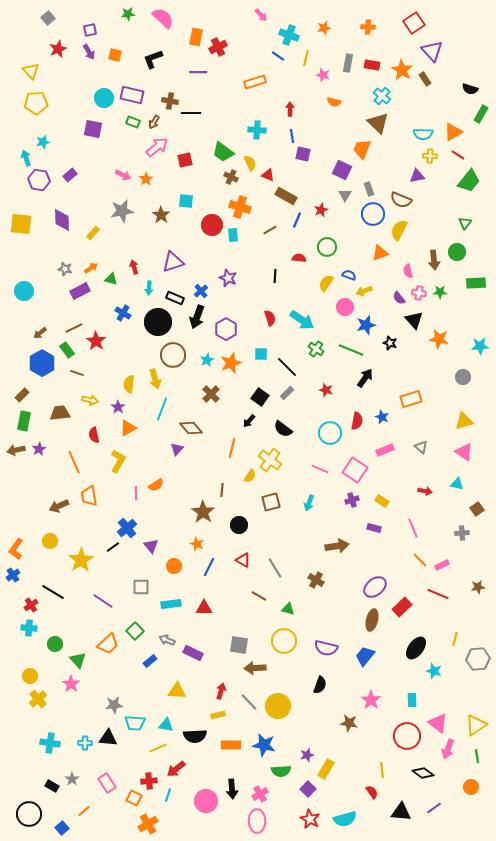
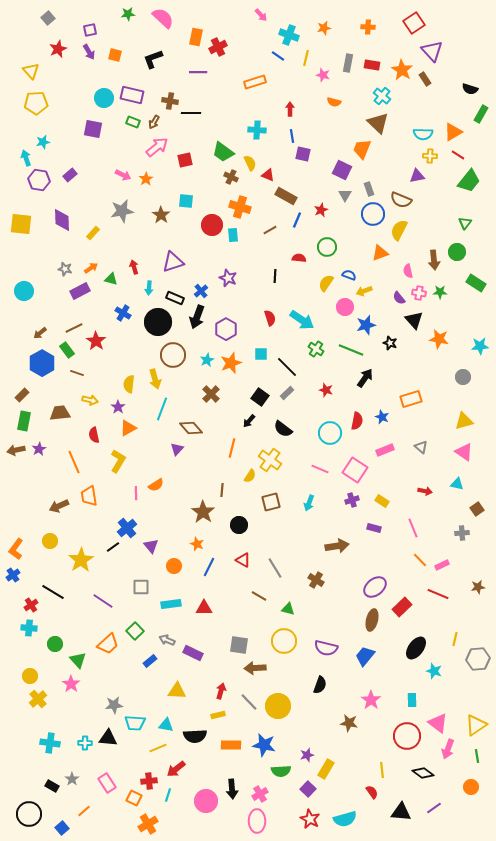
green rectangle at (476, 283): rotated 36 degrees clockwise
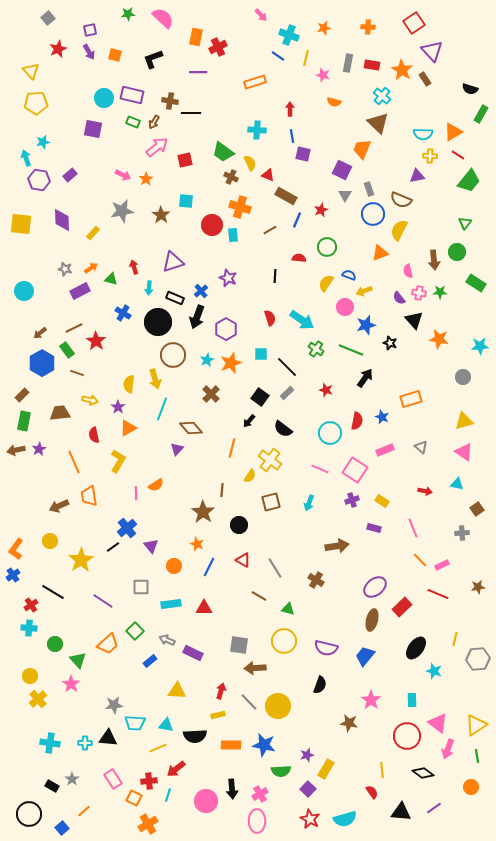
pink rectangle at (107, 783): moved 6 px right, 4 px up
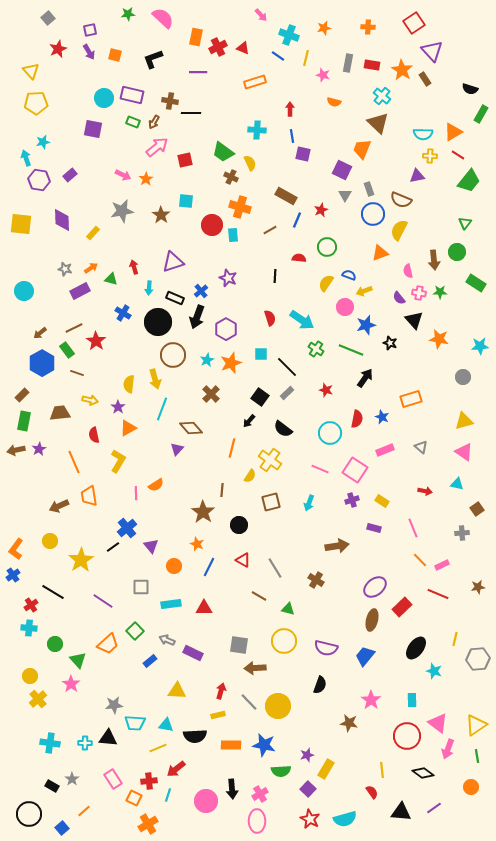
red triangle at (268, 175): moved 25 px left, 127 px up
red semicircle at (357, 421): moved 2 px up
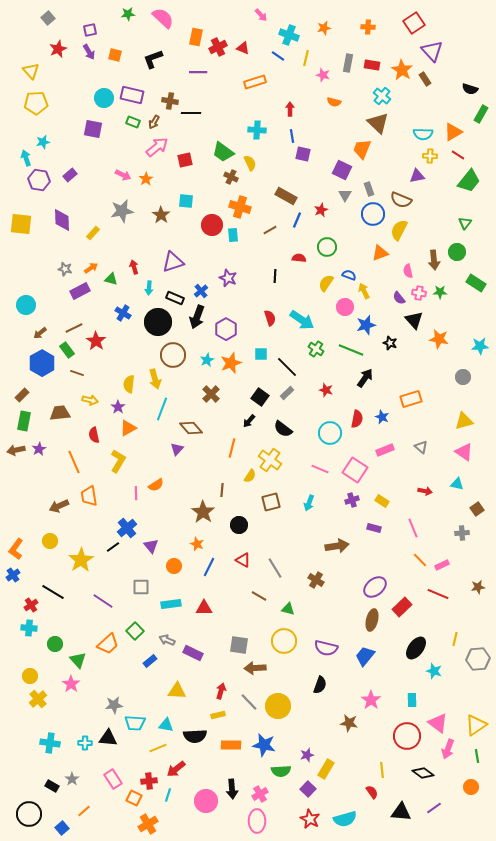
cyan circle at (24, 291): moved 2 px right, 14 px down
yellow arrow at (364, 291): rotated 84 degrees clockwise
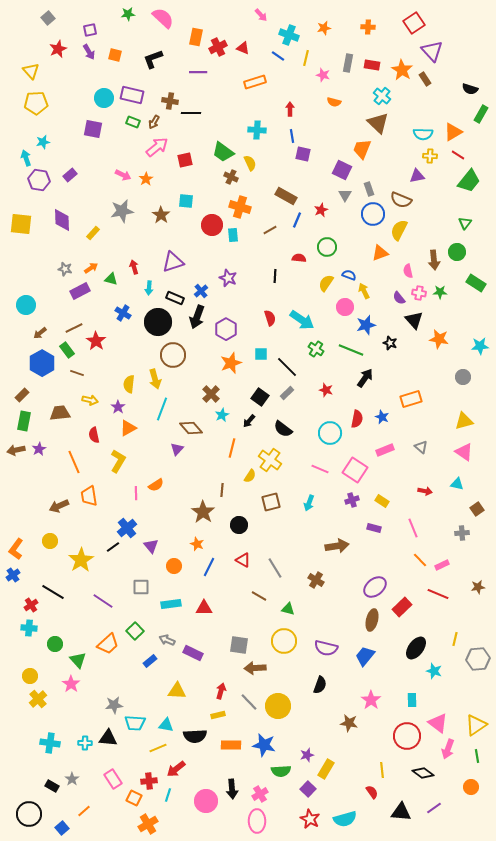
cyan star at (207, 360): moved 15 px right, 55 px down
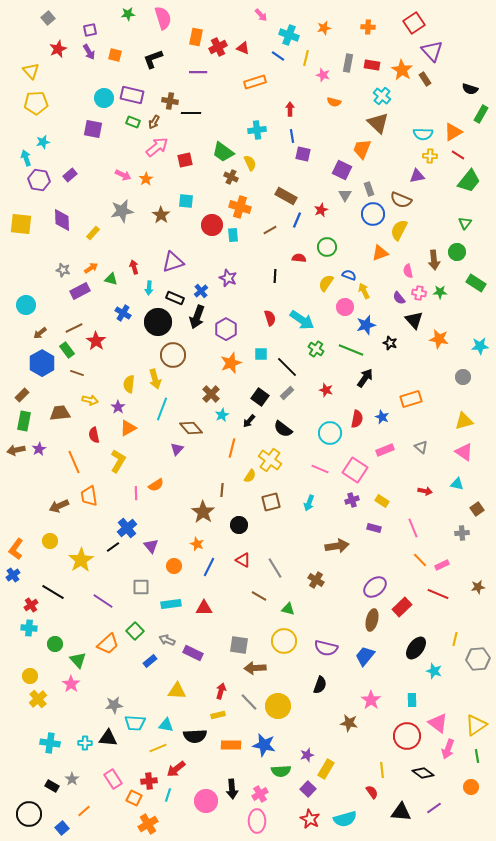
pink semicircle at (163, 18): rotated 30 degrees clockwise
cyan cross at (257, 130): rotated 12 degrees counterclockwise
gray star at (65, 269): moved 2 px left, 1 px down
